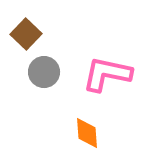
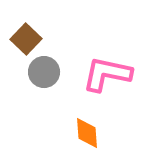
brown square: moved 5 px down
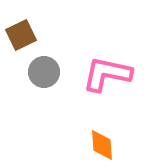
brown square: moved 5 px left, 4 px up; rotated 20 degrees clockwise
orange diamond: moved 15 px right, 12 px down
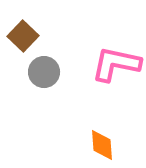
brown square: moved 2 px right, 1 px down; rotated 20 degrees counterclockwise
pink L-shape: moved 9 px right, 10 px up
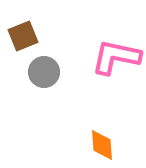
brown square: rotated 24 degrees clockwise
pink L-shape: moved 7 px up
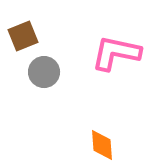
pink L-shape: moved 4 px up
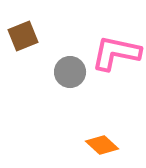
gray circle: moved 26 px right
orange diamond: rotated 44 degrees counterclockwise
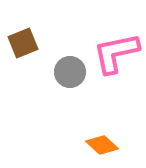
brown square: moved 7 px down
pink L-shape: rotated 24 degrees counterclockwise
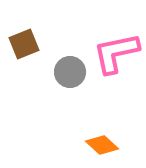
brown square: moved 1 px right, 1 px down
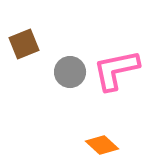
pink L-shape: moved 17 px down
